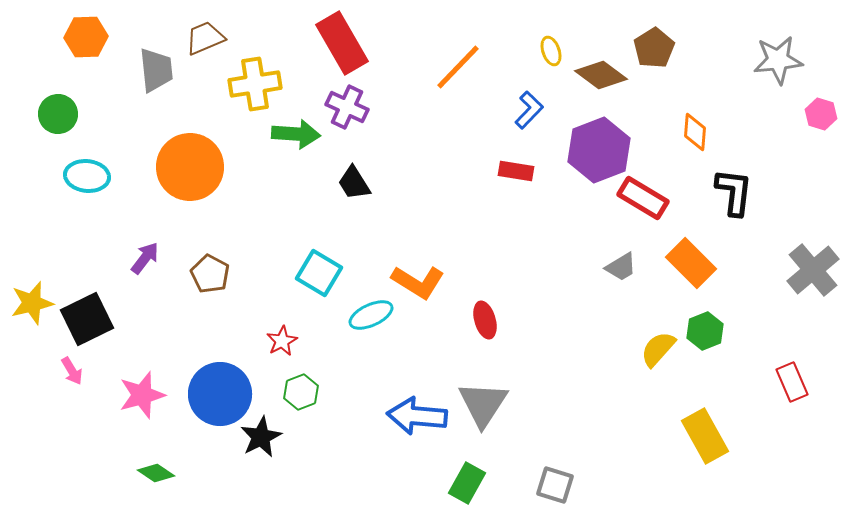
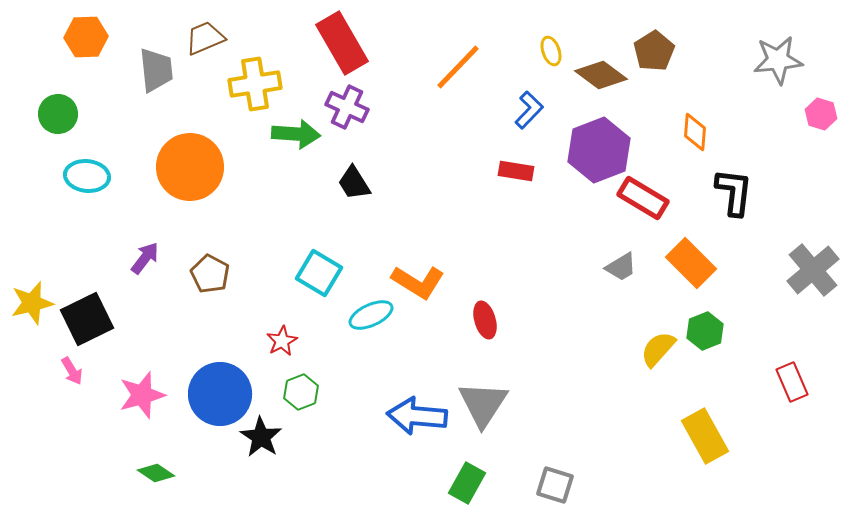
brown pentagon at (654, 48): moved 3 px down
black star at (261, 437): rotated 12 degrees counterclockwise
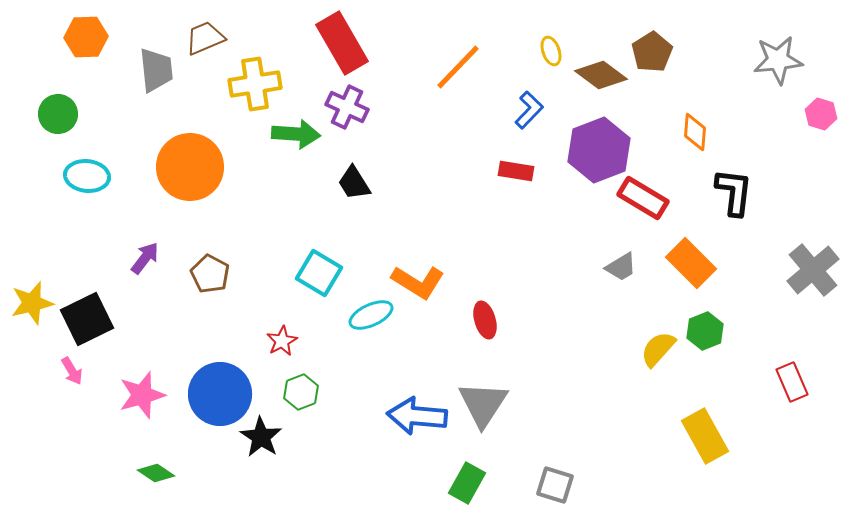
brown pentagon at (654, 51): moved 2 px left, 1 px down
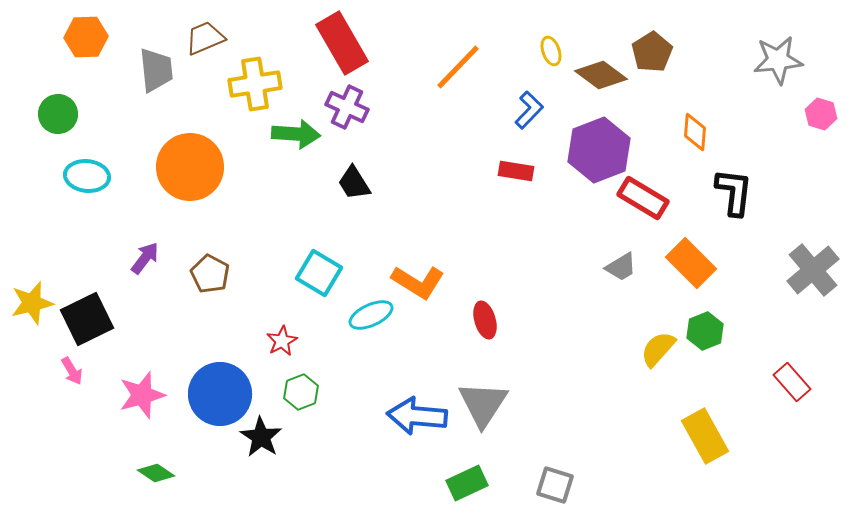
red rectangle at (792, 382): rotated 18 degrees counterclockwise
green rectangle at (467, 483): rotated 36 degrees clockwise
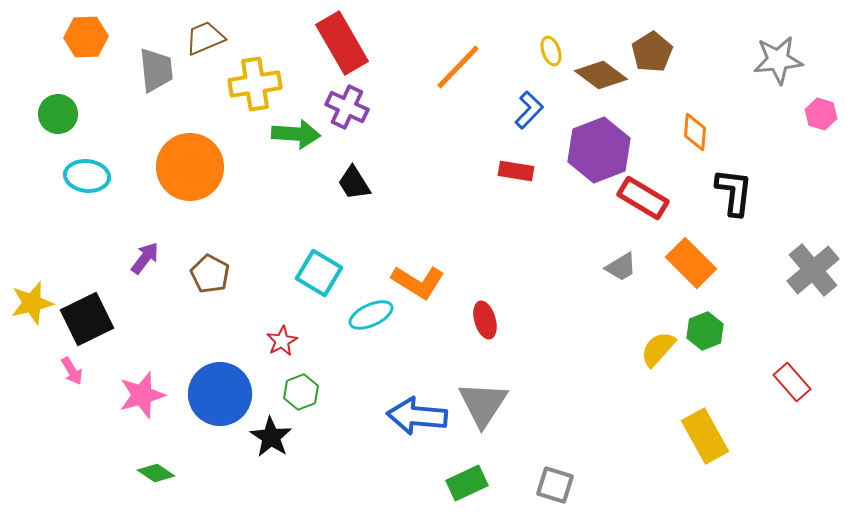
black star at (261, 437): moved 10 px right
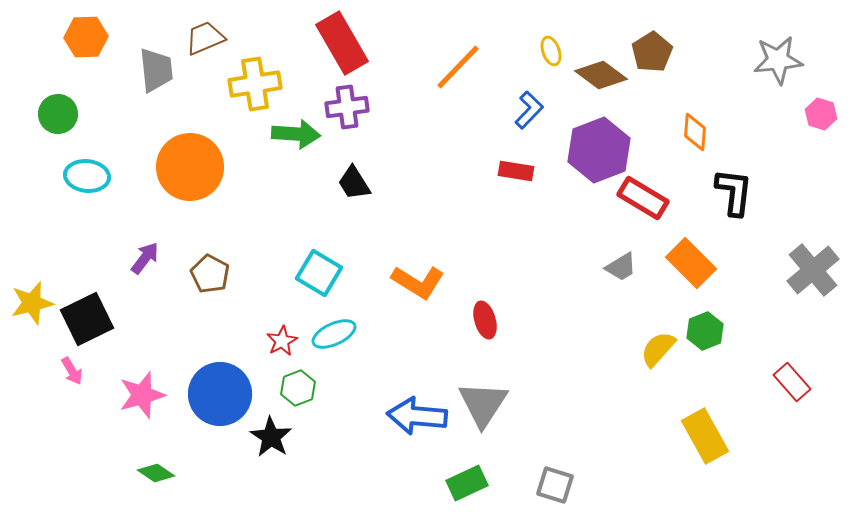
purple cross at (347, 107): rotated 33 degrees counterclockwise
cyan ellipse at (371, 315): moved 37 px left, 19 px down
green hexagon at (301, 392): moved 3 px left, 4 px up
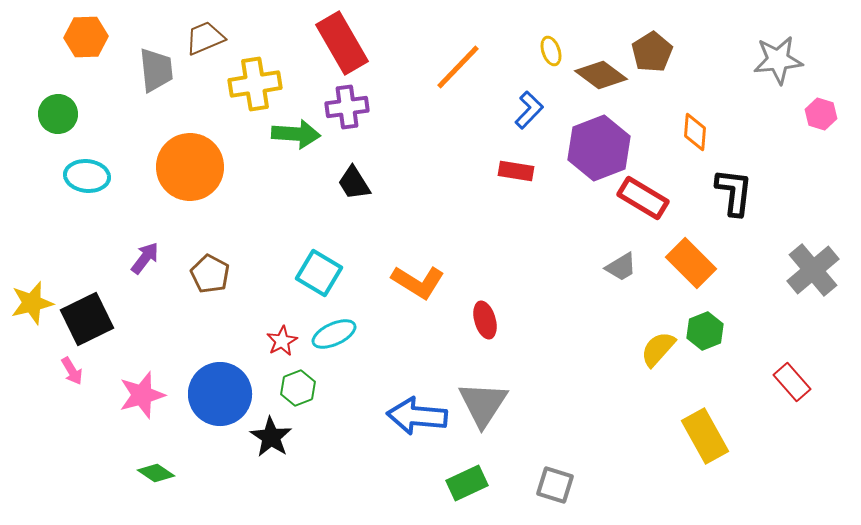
purple hexagon at (599, 150): moved 2 px up
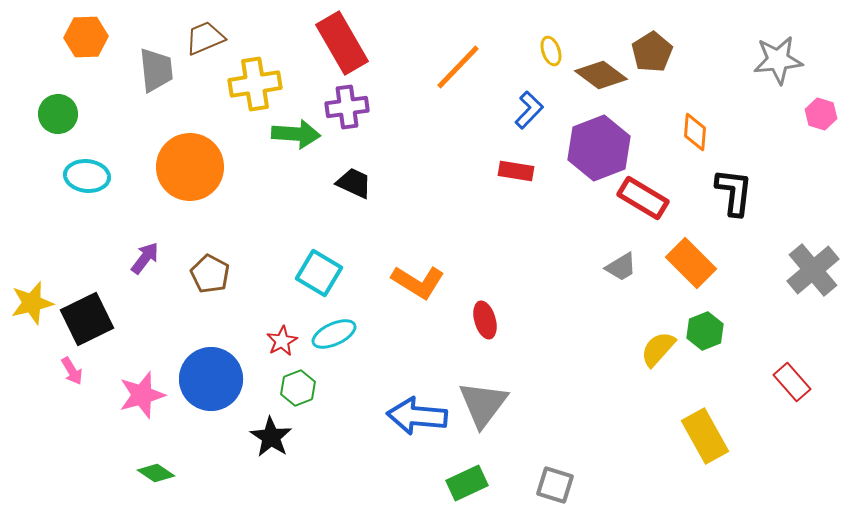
black trapezoid at (354, 183): rotated 147 degrees clockwise
blue circle at (220, 394): moved 9 px left, 15 px up
gray triangle at (483, 404): rotated 4 degrees clockwise
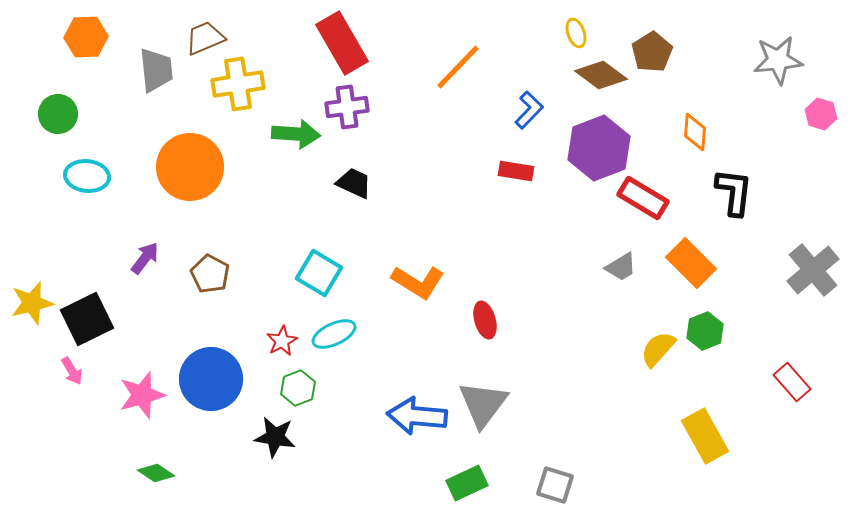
yellow ellipse at (551, 51): moved 25 px right, 18 px up
yellow cross at (255, 84): moved 17 px left
black star at (271, 437): moved 4 px right; rotated 24 degrees counterclockwise
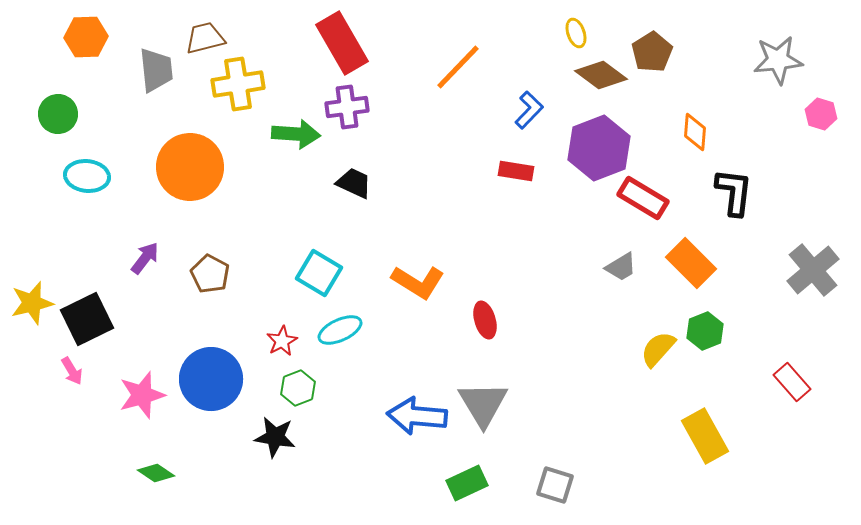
brown trapezoid at (205, 38): rotated 9 degrees clockwise
cyan ellipse at (334, 334): moved 6 px right, 4 px up
gray triangle at (483, 404): rotated 8 degrees counterclockwise
